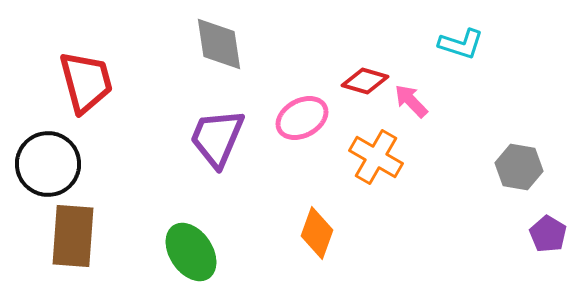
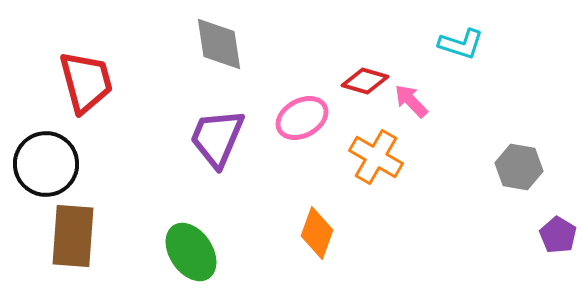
black circle: moved 2 px left
purple pentagon: moved 10 px right, 1 px down
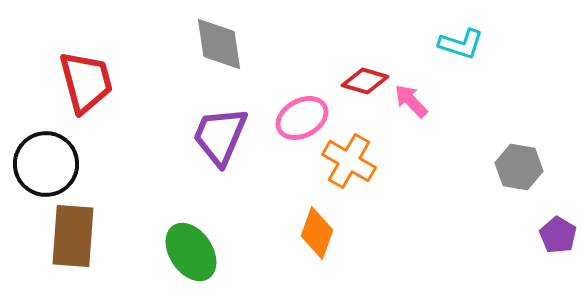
purple trapezoid: moved 3 px right, 2 px up
orange cross: moved 27 px left, 4 px down
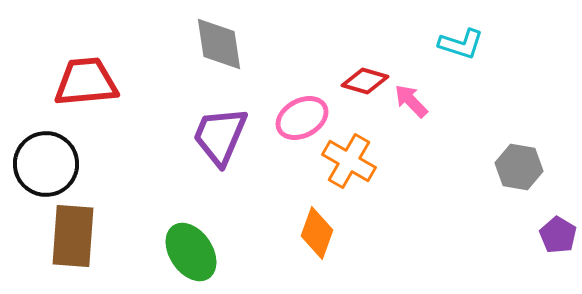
red trapezoid: rotated 80 degrees counterclockwise
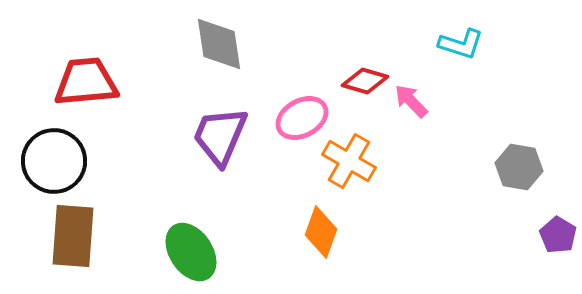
black circle: moved 8 px right, 3 px up
orange diamond: moved 4 px right, 1 px up
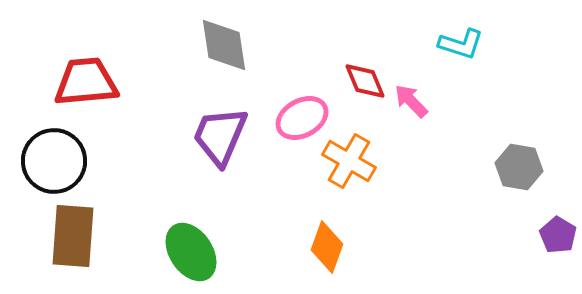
gray diamond: moved 5 px right, 1 px down
red diamond: rotated 51 degrees clockwise
orange diamond: moved 6 px right, 15 px down
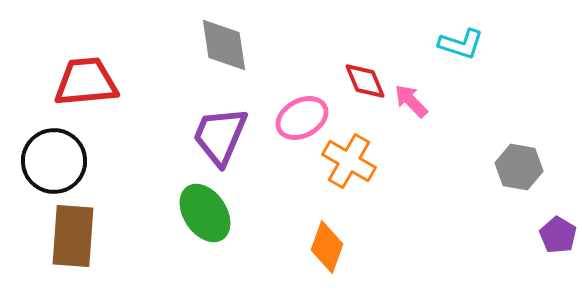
green ellipse: moved 14 px right, 39 px up
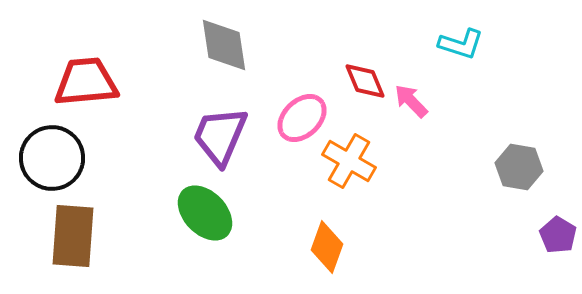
pink ellipse: rotated 15 degrees counterclockwise
black circle: moved 2 px left, 3 px up
green ellipse: rotated 10 degrees counterclockwise
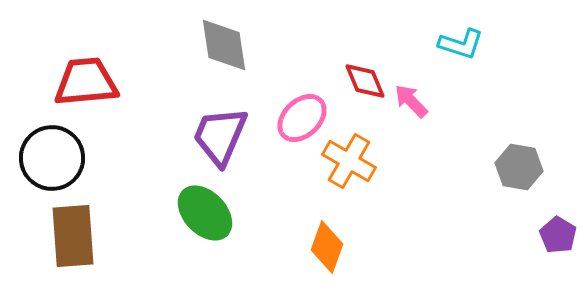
brown rectangle: rotated 8 degrees counterclockwise
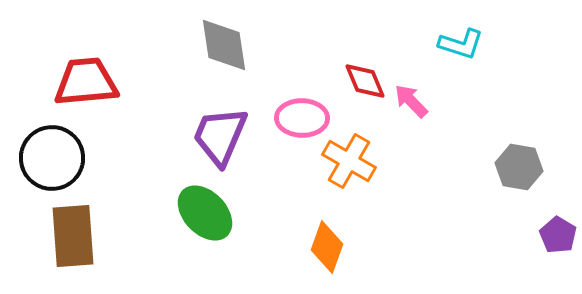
pink ellipse: rotated 45 degrees clockwise
